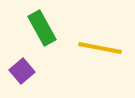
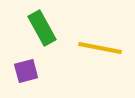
purple square: moved 4 px right; rotated 25 degrees clockwise
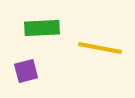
green rectangle: rotated 64 degrees counterclockwise
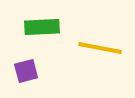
green rectangle: moved 1 px up
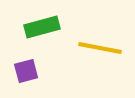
green rectangle: rotated 12 degrees counterclockwise
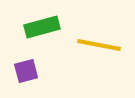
yellow line: moved 1 px left, 3 px up
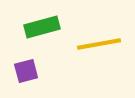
yellow line: moved 1 px up; rotated 21 degrees counterclockwise
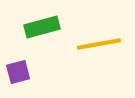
purple square: moved 8 px left, 1 px down
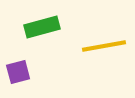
yellow line: moved 5 px right, 2 px down
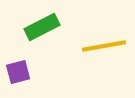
green rectangle: rotated 12 degrees counterclockwise
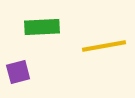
green rectangle: rotated 24 degrees clockwise
